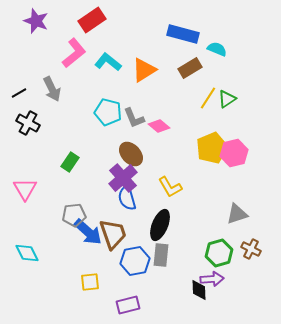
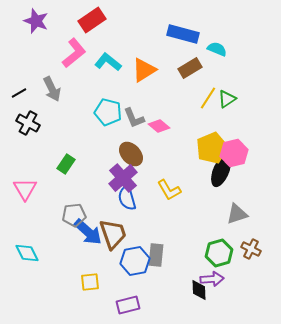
green rectangle: moved 4 px left, 2 px down
yellow L-shape: moved 1 px left, 3 px down
black ellipse: moved 61 px right, 54 px up
gray rectangle: moved 5 px left
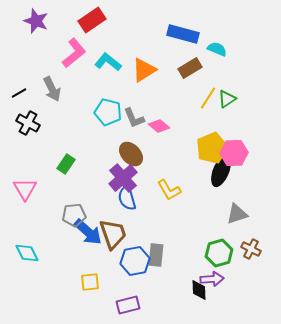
pink hexagon: rotated 12 degrees clockwise
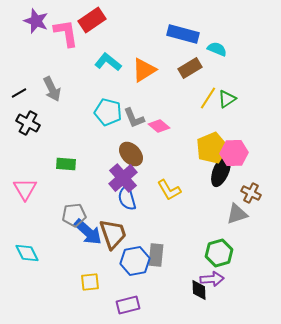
pink L-shape: moved 8 px left, 20 px up; rotated 60 degrees counterclockwise
green rectangle: rotated 60 degrees clockwise
brown cross: moved 56 px up
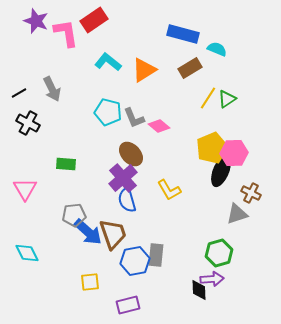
red rectangle: moved 2 px right
blue semicircle: moved 2 px down
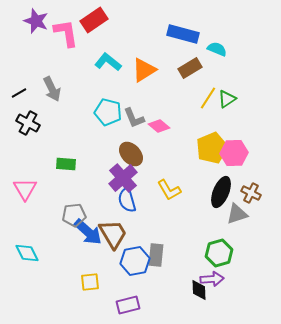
black ellipse: moved 21 px down
brown trapezoid: rotated 12 degrees counterclockwise
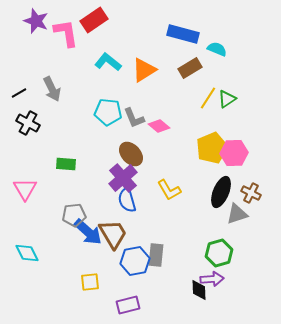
cyan pentagon: rotated 8 degrees counterclockwise
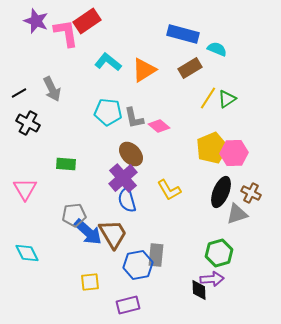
red rectangle: moved 7 px left, 1 px down
gray L-shape: rotated 10 degrees clockwise
blue hexagon: moved 3 px right, 4 px down
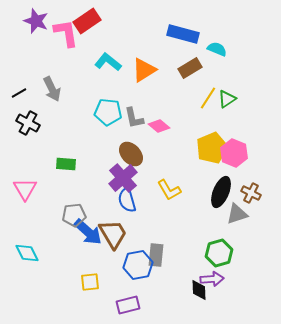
pink hexagon: rotated 24 degrees clockwise
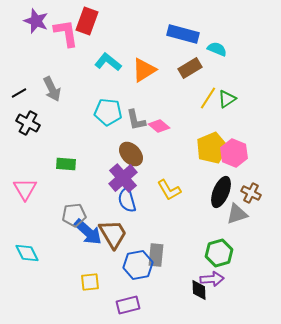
red rectangle: rotated 36 degrees counterclockwise
gray L-shape: moved 2 px right, 2 px down
